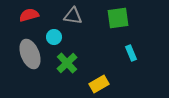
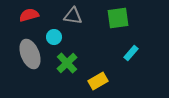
cyan rectangle: rotated 63 degrees clockwise
yellow rectangle: moved 1 px left, 3 px up
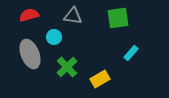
green cross: moved 4 px down
yellow rectangle: moved 2 px right, 2 px up
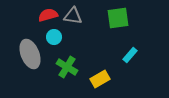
red semicircle: moved 19 px right
cyan rectangle: moved 1 px left, 2 px down
green cross: rotated 15 degrees counterclockwise
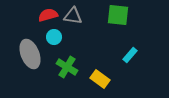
green square: moved 3 px up; rotated 15 degrees clockwise
yellow rectangle: rotated 66 degrees clockwise
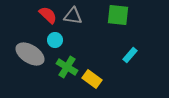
red semicircle: rotated 60 degrees clockwise
cyan circle: moved 1 px right, 3 px down
gray ellipse: rotated 36 degrees counterclockwise
yellow rectangle: moved 8 px left
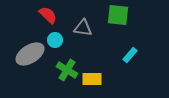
gray triangle: moved 10 px right, 12 px down
gray ellipse: rotated 64 degrees counterclockwise
green cross: moved 3 px down
yellow rectangle: rotated 36 degrees counterclockwise
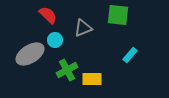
gray triangle: rotated 30 degrees counterclockwise
green cross: rotated 30 degrees clockwise
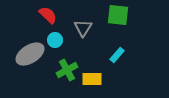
gray triangle: rotated 36 degrees counterclockwise
cyan rectangle: moved 13 px left
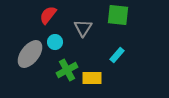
red semicircle: rotated 96 degrees counterclockwise
cyan circle: moved 2 px down
gray ellipse: rotated 20 degrees counterclockwise
yellow rectangle: moved 1 px up
